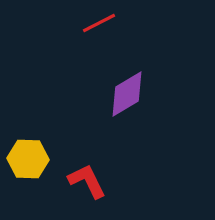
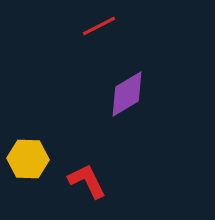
red line: moved 3 px down
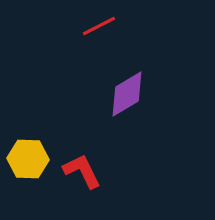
red L-shape: moved 5 px left, 10 px up
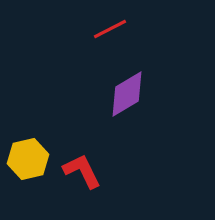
red line: moved 11 px right, 3 px down
yellow hexagon: rotated 15 degrees counterclockwise
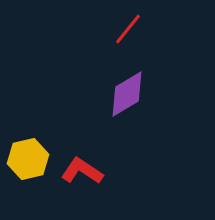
red line: moved 18 px right; rotated 24 degrees counterclockwise
red L-shape: rotated 30 degrees counterclockwise
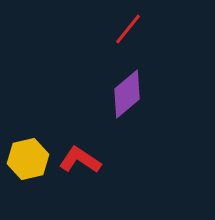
purple diamond: rotated 9 degrees counterclockwise
red L-shape: moved 2 px left, 11 px up
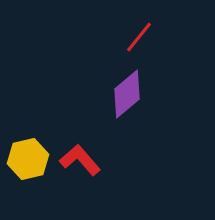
red line: moved 11 px right, 8 px down
red L-shape: rotated 15 degrees clockwise
